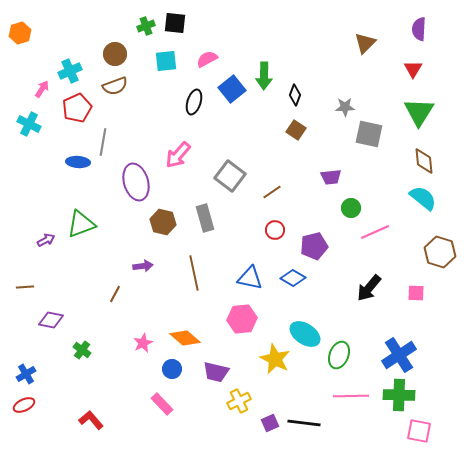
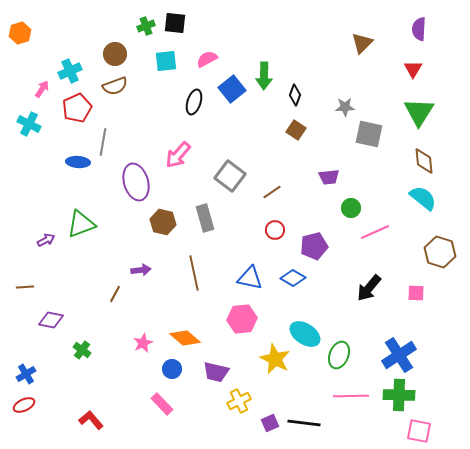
brown triangle at (365, 43): moved 3 px left
purple trapezoid at (331, 177): moved 2 px left
purple arrow at (143, 266): moved 2 px left, 4 px down
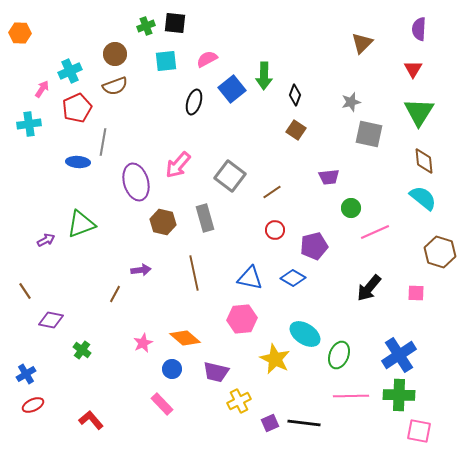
orange hexagon at (20, 33): rotated 20 degrees clockwise
gray star at (345, 107): moved 6 px right, 5 px up; rotated 12 degrees counterclockwise
cyan cross at (29, 124): rotated 35 degrees counterclockwise
pink arrow at (178, 155): moved 10 px down
brown line at (25, 287): moved 4 px down; rotated 60 degrees clockwise
red ellipse at (24, 405): moved 9 px right
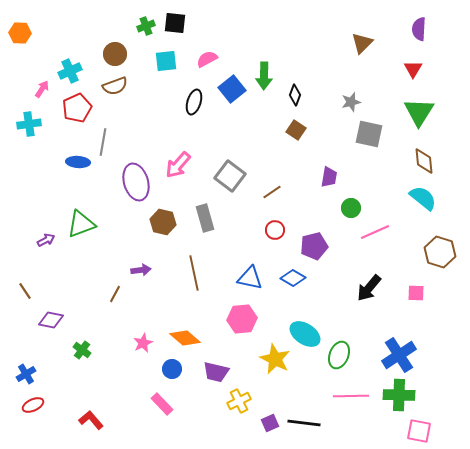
purple trapezoid at (329, 177): rotated 75 degrees counterclockwise
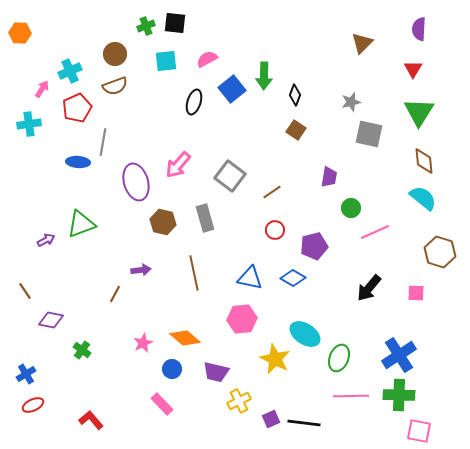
green ellipse at (339, 355): moved 3 px down
purple square at (270, 423): moved 1 px right, 4 px up
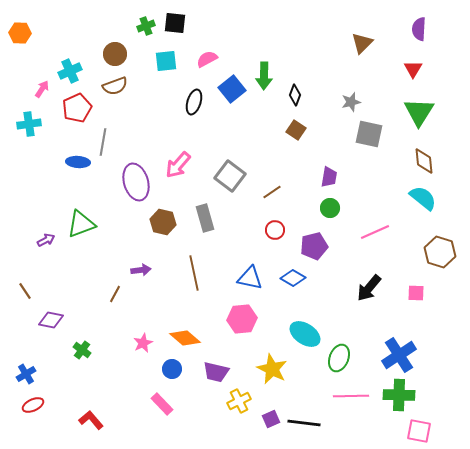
green circle at (351, 208): moved 21 px left
yellow star at (275, 359): moved 3 px left, 10 px down
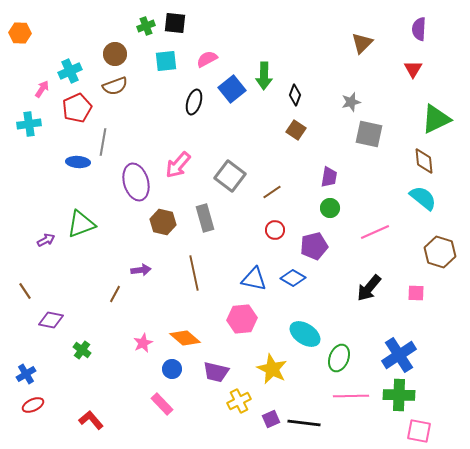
green triangle at (419, 112): moved 17 px right, 7 px down; rotated 32 degrees clockwise
blue triangle at (250, 278): moved 4 px right, 1 px down
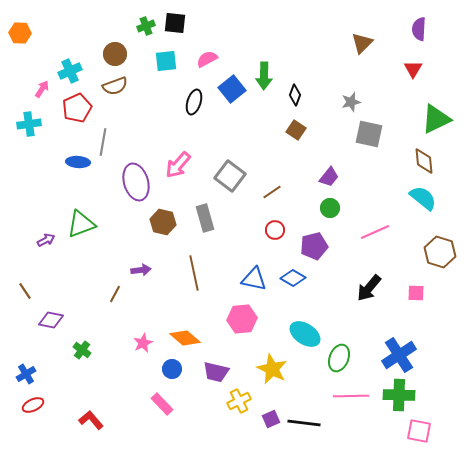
purple trapezoid at (329, 177): rotated 30 degrees clockwise
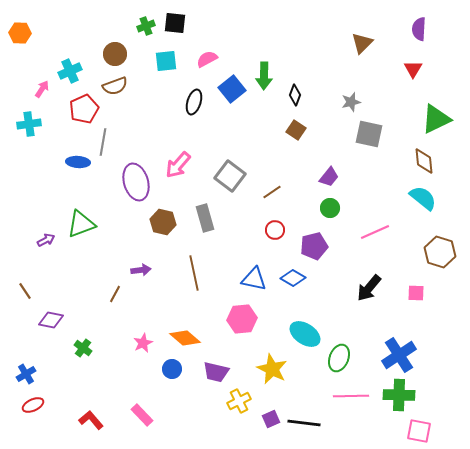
red pentagon at (77, 108): moved 7 px right, 1 px down
green cross at (82, 350): moved 1 px right, 2 px up
pink rectangle at (162, 404): moved 20 px left, 11 px down
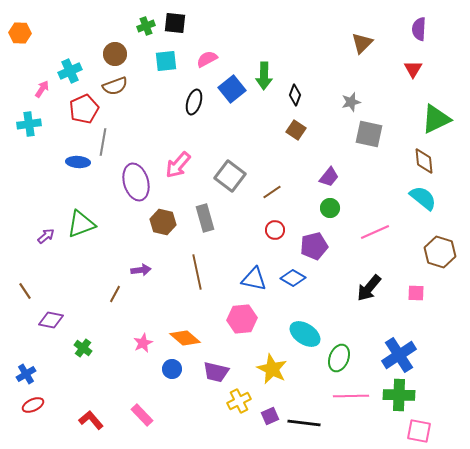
purple arrow at (46, 240): moved 4 px up; rotated 12 degrees counterclockwise
brown line at (194, 273): moved 3 px right, 1 px up
purple square at (271, 419): moved 1 px left, 3 px up
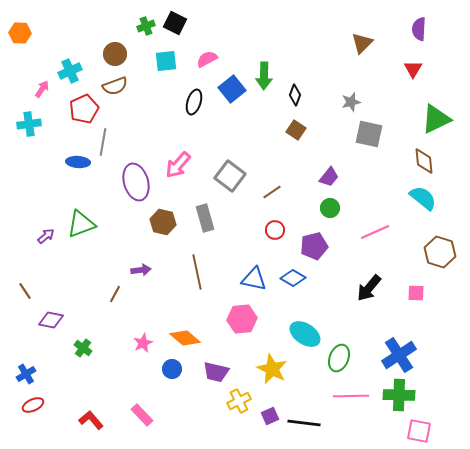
black square at (175, 23): rotated 20 degrees clockwise
